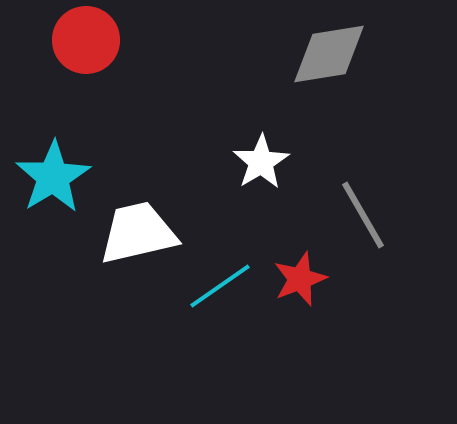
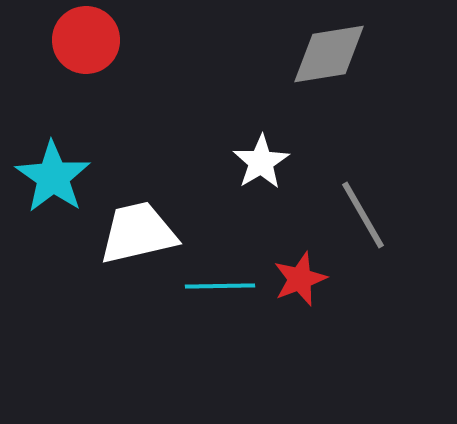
cyan star: rotated 6 degrees counterclockwise
cyan line: rotated 34 degrees clockwise
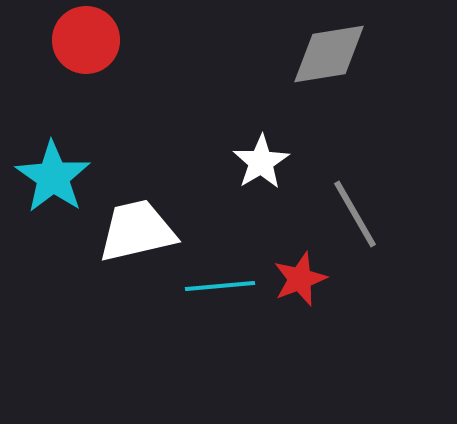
gray line: moved 8 px left, 1 px up
white trapezoid: moved 1 px left, 2 px up
cyan line: rotated 4 degrees counterclockwise
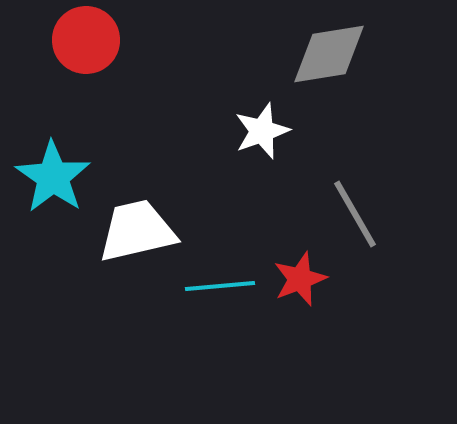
white star: moved 1 px right, 31 px up; rotated 12 degrees clockwise
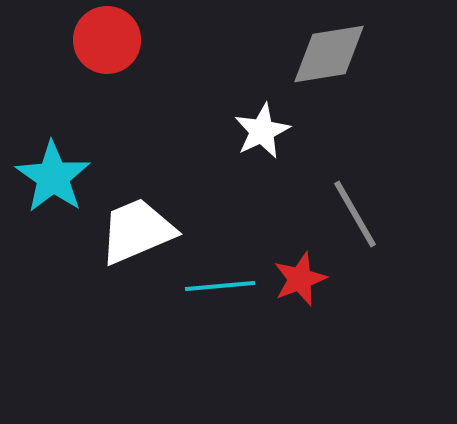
red circle: moved 21 px right
white star: rotated 6 degrees counterclockwise
white trapezoid: rotated 10 degrees counterclockwise
